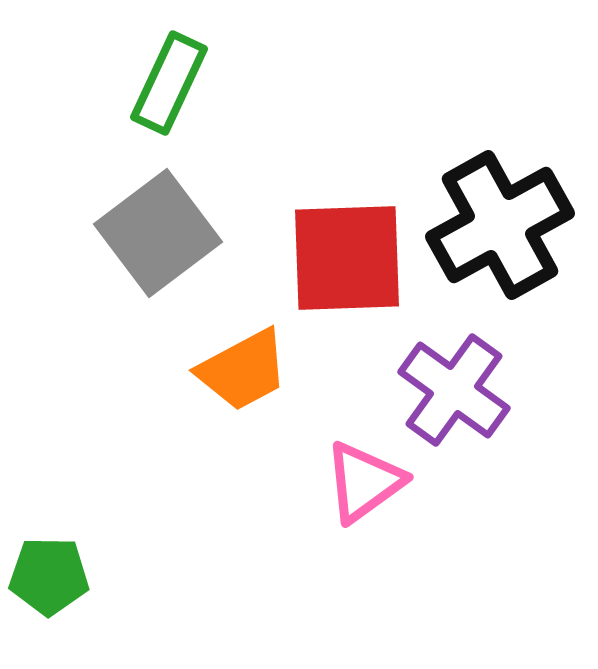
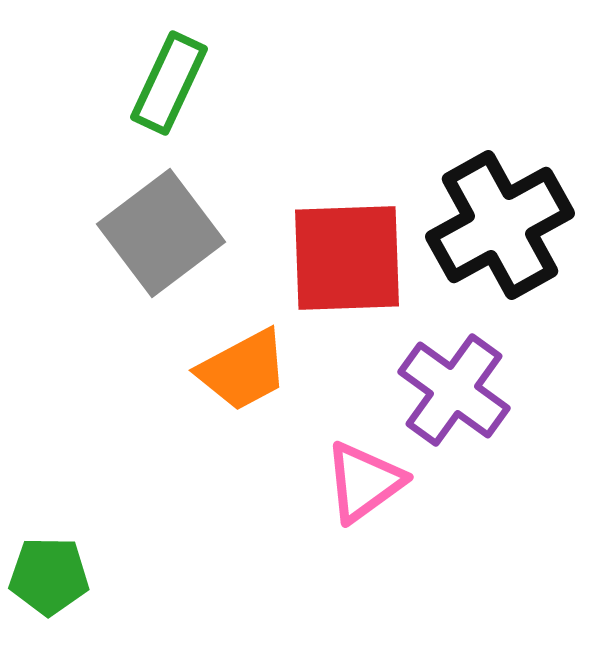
gray square: moved 3 px right
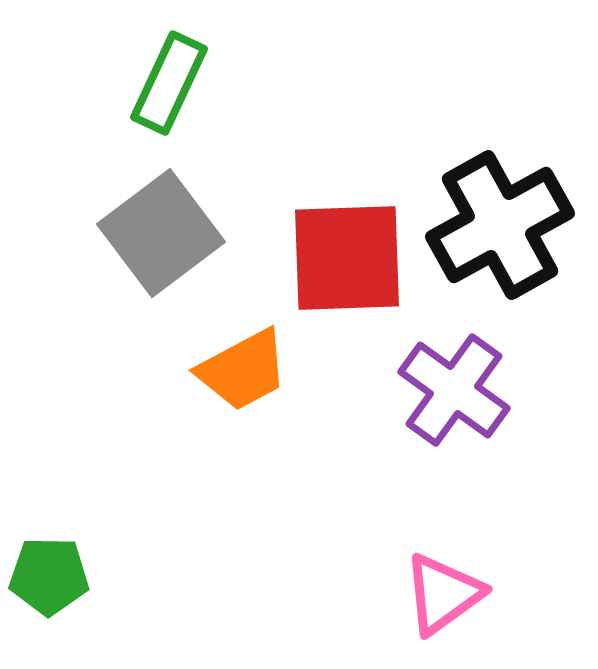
pink triangle: moved 79 px right, 112 px down
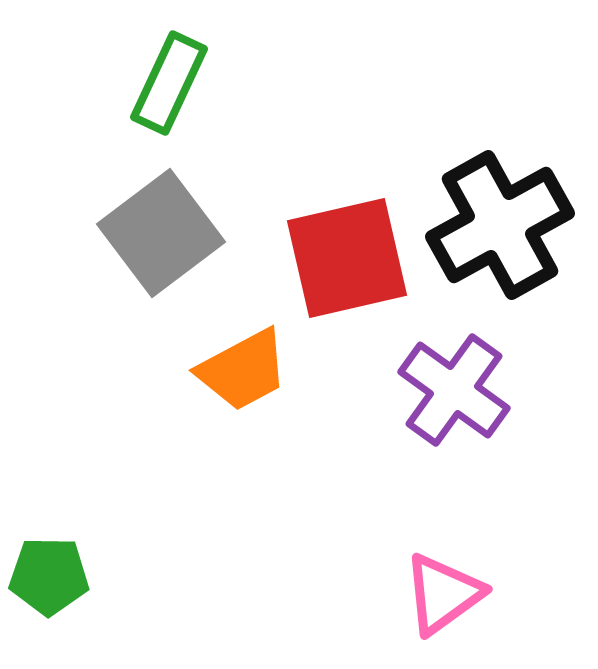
red square: rotated 11 degrees counterclockwise
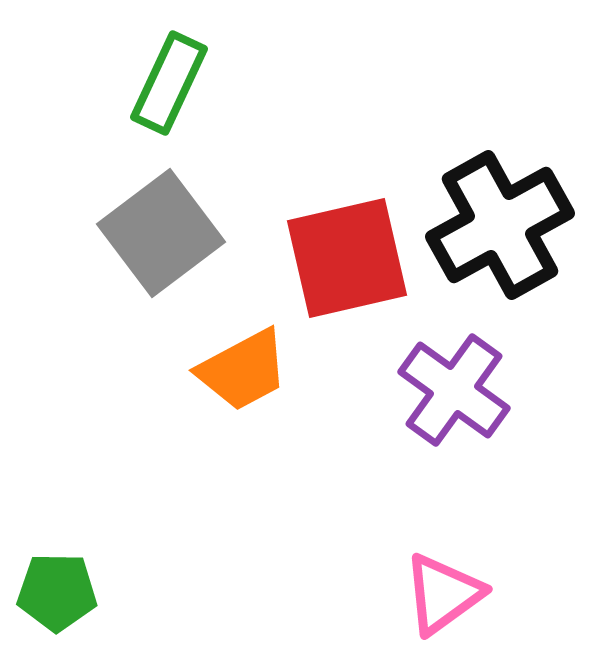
green pentagon: moved 8 px right, 16 px down
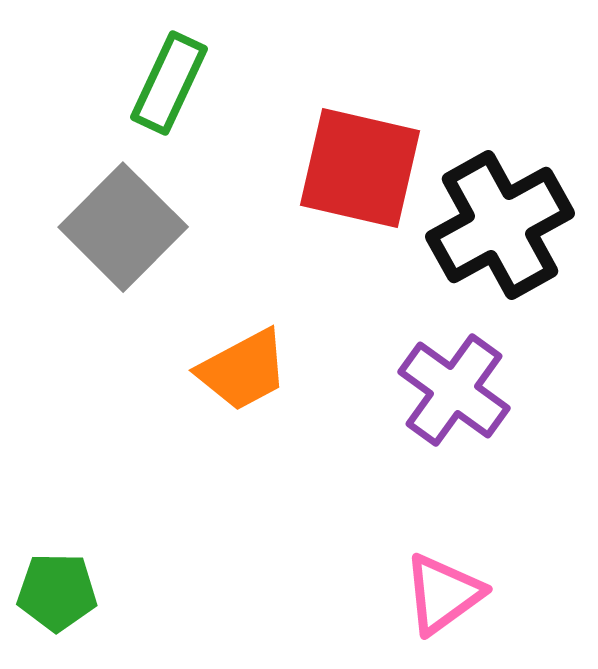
gray square: moved 38 px left, 6 px up; rotated 8 degrees counterclockwise
red square: moved 13 px right, 90 px up; rotated 26 degrees clockwise
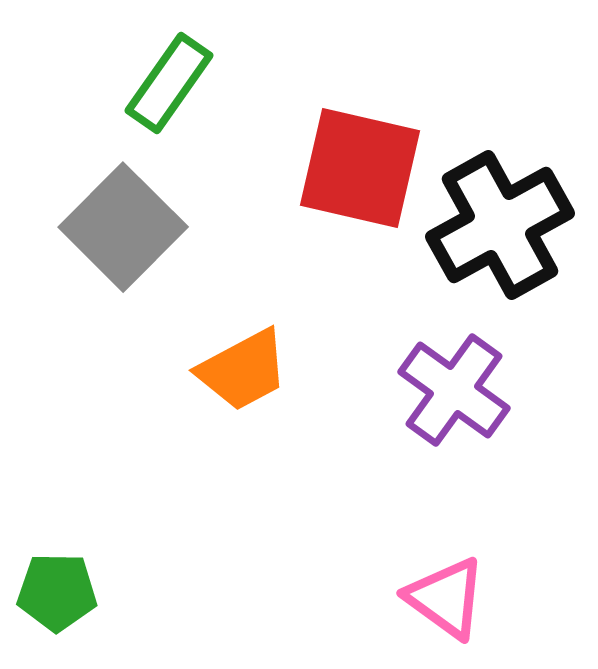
green rectangle: rotated 10 degrees clockwise
pink triangle: moved 3 px right, 4 px down; rotated 48 degrees counterclockwise
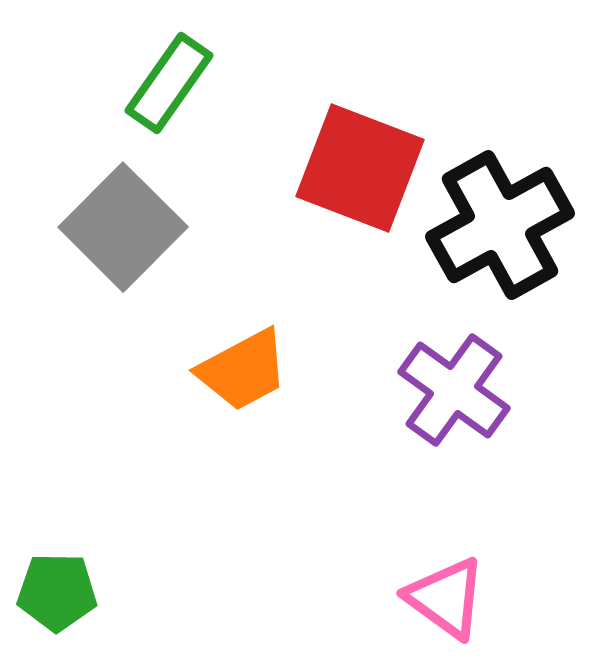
red square: rotated 8 degrees clockwise
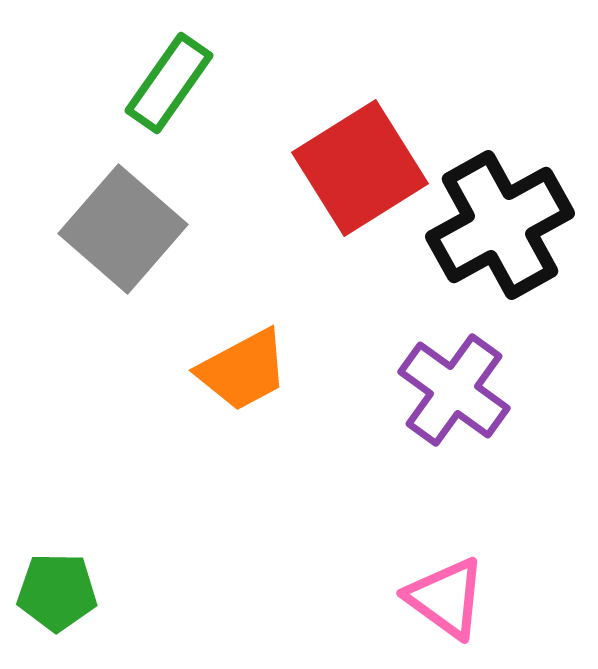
red square: rotated 37 degrees clockwise
gray square: moved 2 px down; rotated 4 degrees counterclockwise
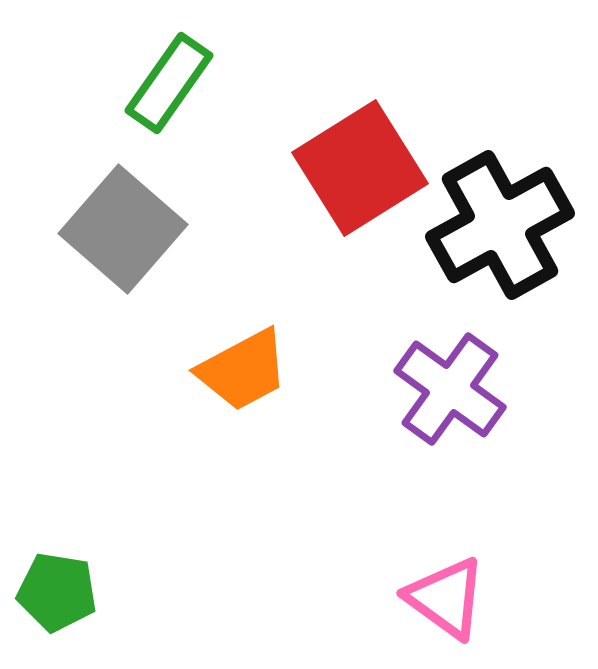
purple cross: moved 4 px left, 1 px up
green pentagon: rotated 8 degrees clockwise
